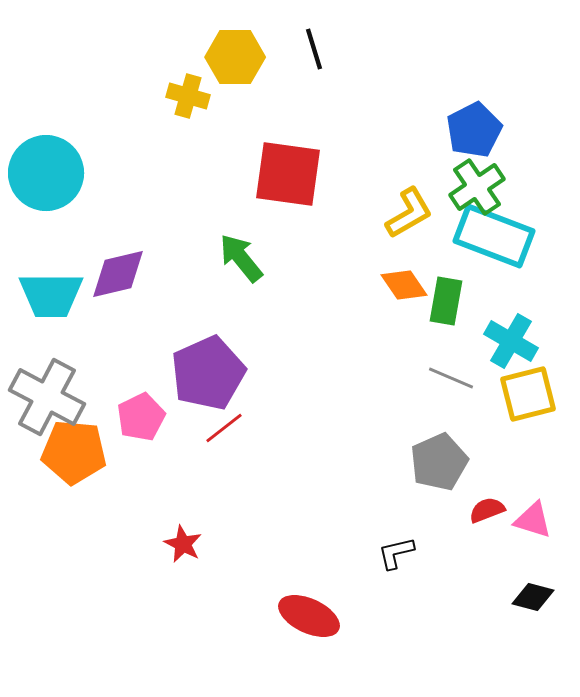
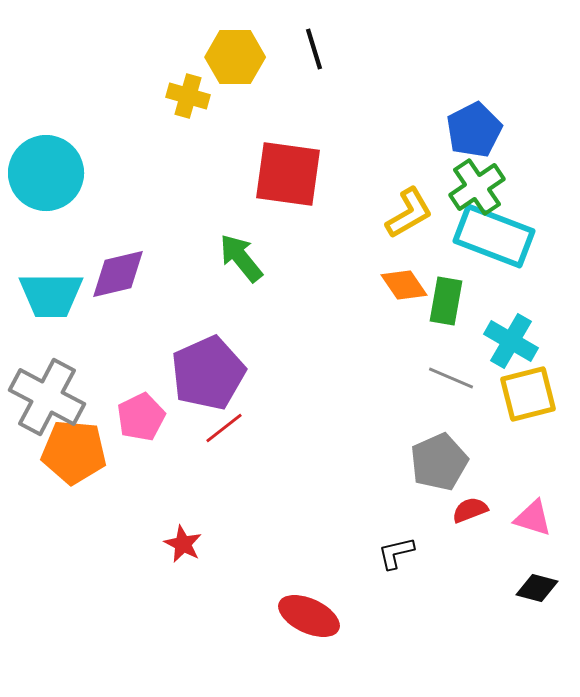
red semicircle: moved 17 px left
pink triangle: moved 2 px up
black diamond: moved 4 px right, 9 px up
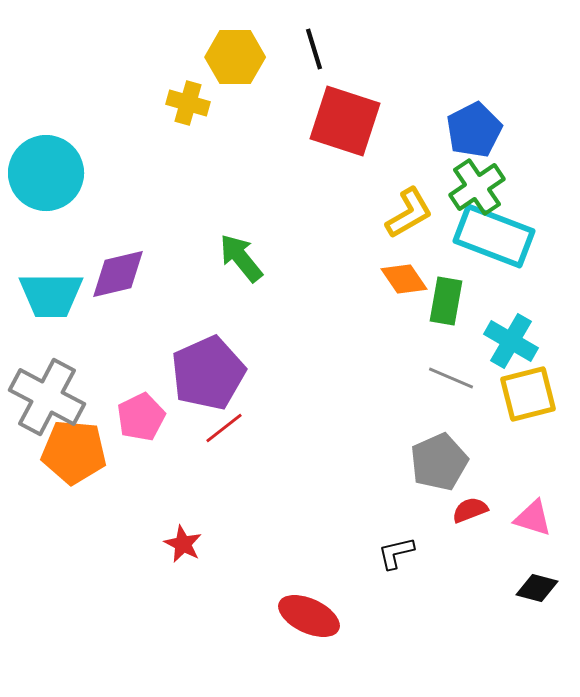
yellow cross: moved 7 px down
red square: moved 57 px right, 53 px up; rotated 10 degrees clockwise
orange diamond: moved 6 px up
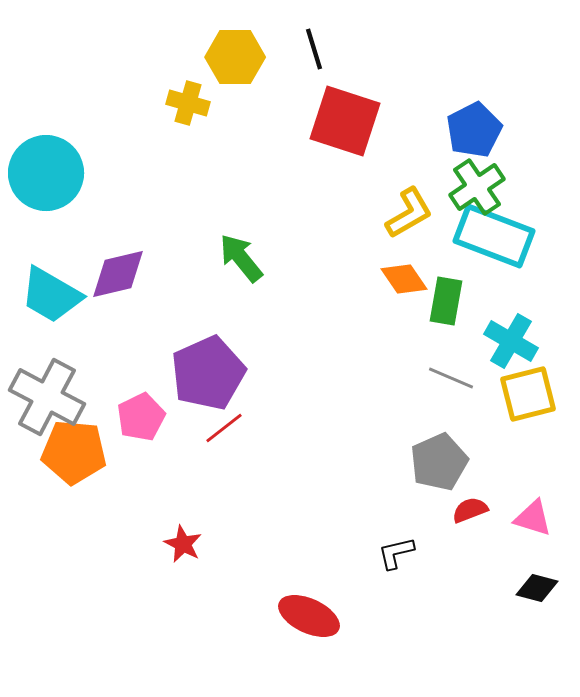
cyan trapezoid: rotated 30 degrees clockwise
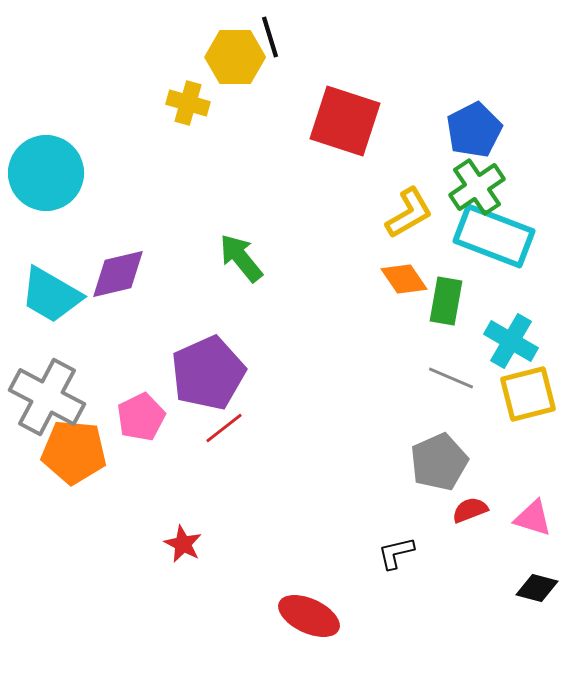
black line: moved 44 px left, 12 px up
